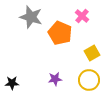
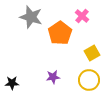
orange pentagon: rotated 15 degrees clockwise
purple star: moved 2 px left, 2 px up
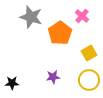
yellow square: moved 3 px left
